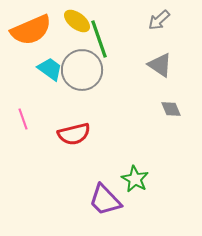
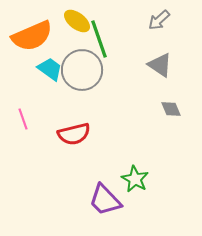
orange semicircle: moved 1 px right, 6 px down
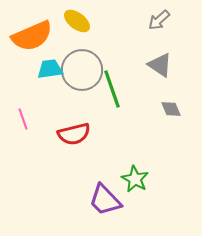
green line: moved 13 px right, 50 px down
cyan trapezoid: rotated 44 degrees counterclockwise
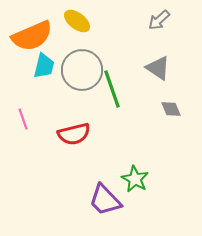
gray triangle: moved 2 px left, 3 px down
cyan trapezoid: moved 6 px left, 3 px up; rotated 112 degrees clockwise
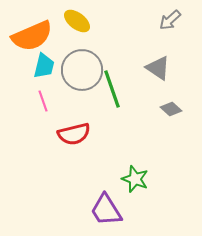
gray arrow: moved 11 px right
gray diamond: rotated 25 degrees counterclockwise
pink line: moved 20 px right, 18 px up
green star: rotated 8 degrees counterclockwise
purple trapezoid: moved 1 px right, 10 px down; rotated 12 degrees clockwise
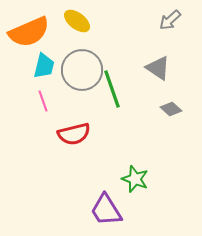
orange semicircle: moved 3 px left, 4 px up
